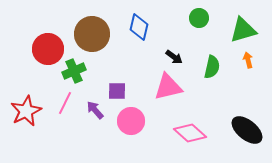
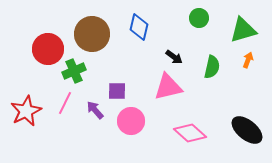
orange arrow: rotated 35 degrees clockwise
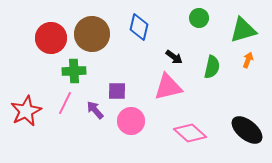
red circle: moved 3 px right, 11 px up
green cross: rotated 20 degrees clockwise
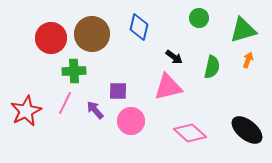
purple square: moved 1 px right
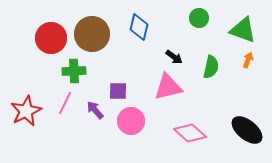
green triangle: rotated 36 degrees clockwise
green semicircle: moved 1 px left
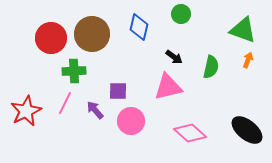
green circle: moved 18 px left, 4 px up
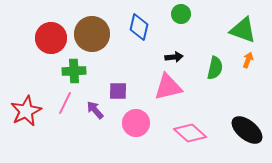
black arrow: rotated 42 degrees counterclockwise
green semicircle: moved 4 px right, 1 px down
pink circle: moved 5 px right, 2 px down
